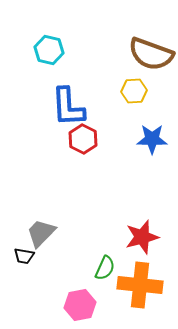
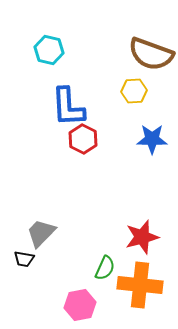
black trapezoid: moved 3 px down
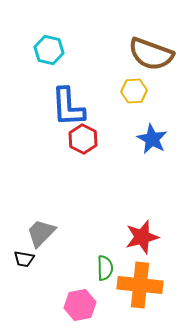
blue star: rotated 28 degrees clockwise
green semicircle: rotated 25 degrees counterclockwise
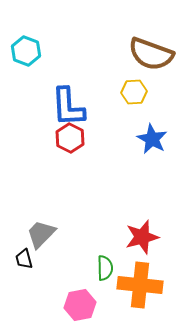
cyan hexagon: moved 23 px left, 1 px down; rotated 8 degrees clockwise
yellow hexagon: moved 1 px down
red hexagon: moved 13 px left, 1 px up
gray trapezoid: moved 1 px down
black trapezoid: rotated 65 degrees clockwise
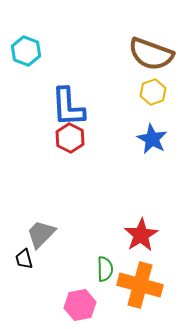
yellow hexagon: moved 19 px right; rotated 15 degrees counterclockwise
red star: moved 1 px left, 2 px up; rotated 16 degrees counterclockwise
green semicircle: moved 1 px down
orange cross: rotated 9 degrees clockwise
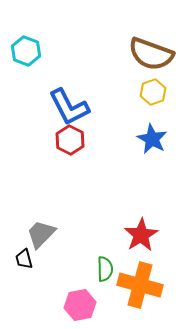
blue L-shape: moved 1 px right; rotated 24 degrees counterclockwise
red hexagon: moved 2 px down
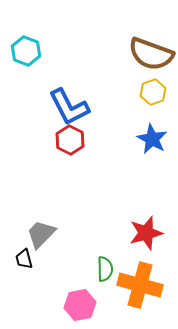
red star: moved 5 px right, 2 px up; rotated 16 degrees clockwise
